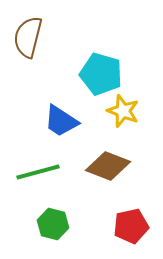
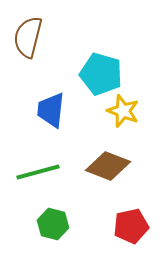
blue trapezoid: moved 10 px left, 11 px up; rotated 63 degrees clockwise
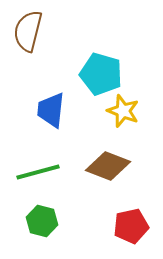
brown semicircle: moved 6 px up
green hexagon: moved 11 px left, 3 px up
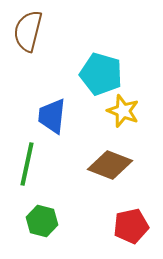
blue trapezoid: moved 1 px right, 6 px down
brown diamond: moved 2 px right, 1 px up
green line: moved 11 px left, 8 px up; rotated 63 degrees counterclockwise
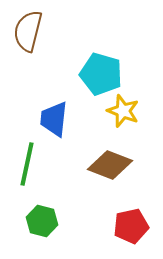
blue trapezoid: moved 2 px right, 3 px down
